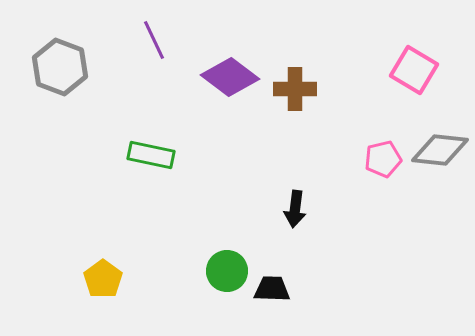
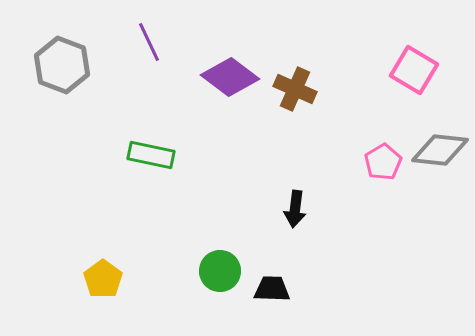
purple line: moved 5 px left, 2 px down
gray hexagon: moved 2 px right, 2 px up
brown cross: rotated 24 degrees clockwise
pink pentagon: moved 3 px down; rotated 18 degrees counterclockwise
green circle: moved 7 px left
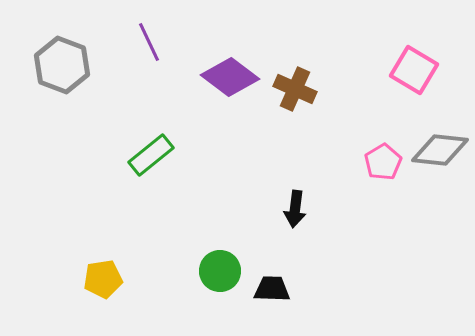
green rectangle: rotated 51 degrees counterclockwise
yellow pentagon: rotated 27 degrees clockwise
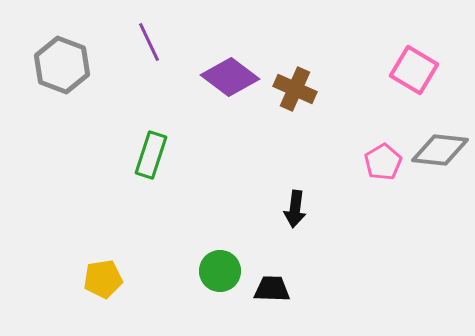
green rectangle: rotated 33 degrees counterclockwise
